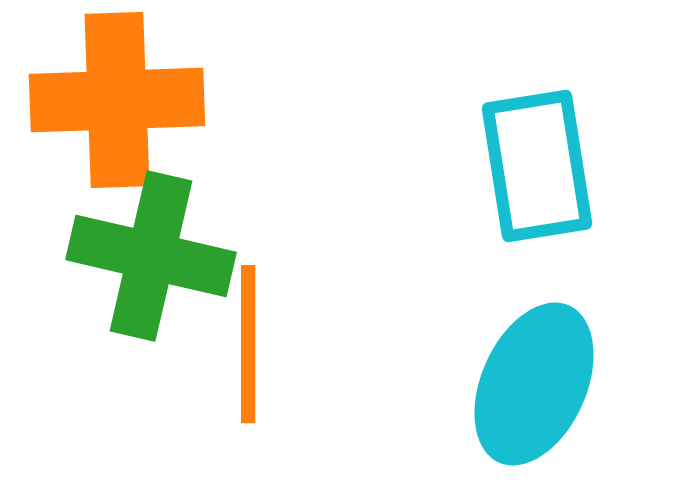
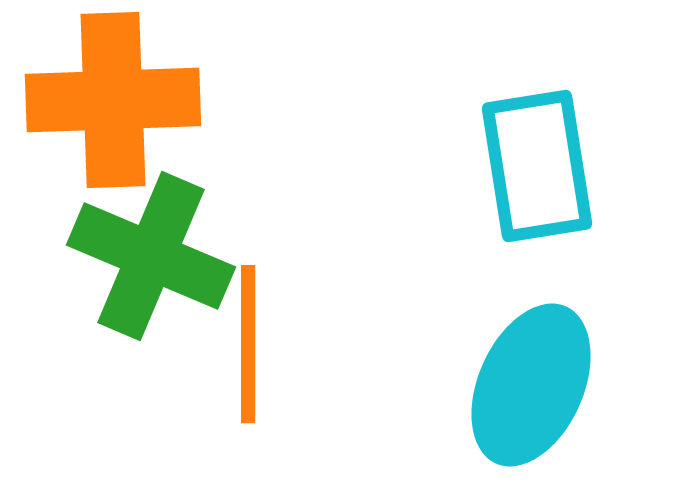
orange cross: moved 4 px left
green cross: rotated 10 degrees clockwise
cyan ellipse: moved 3 px left, 1 px down
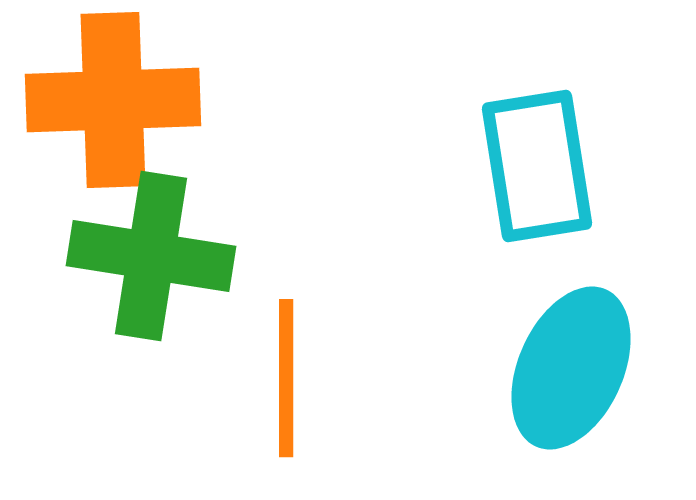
green cross: rotated 14 degrees counterclockwise
orange line: moved 38 px right, 34 px down
cyan ellipse: moved 40 px right, 17 px up
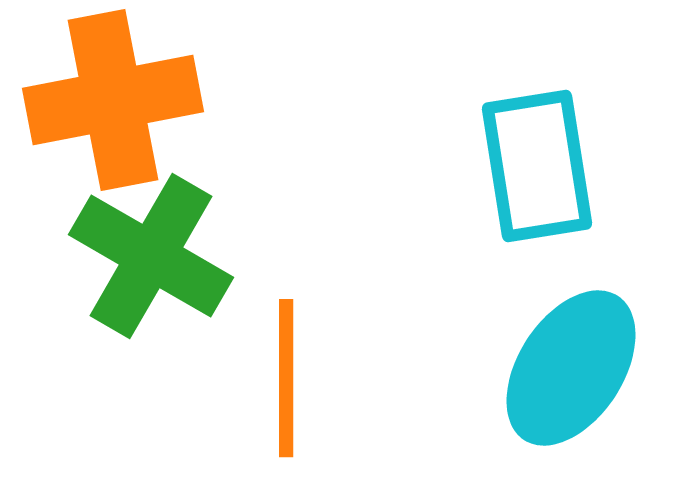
orange cross: rotated 9 degrees counterclockwise
green cross: rotated 21 degrees clockwise
cyan ellipse: rotated 9 degrees clockwise
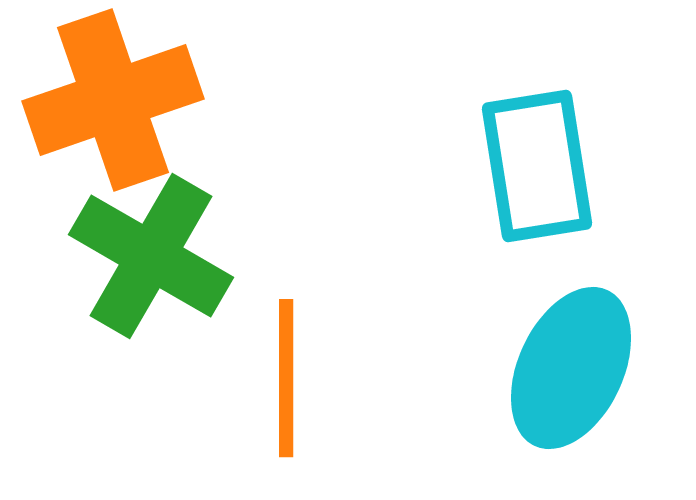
orange cross: rotated 8 degrees counterclockwise
cyan ellipse: rotated 8 degrees counterclockwise
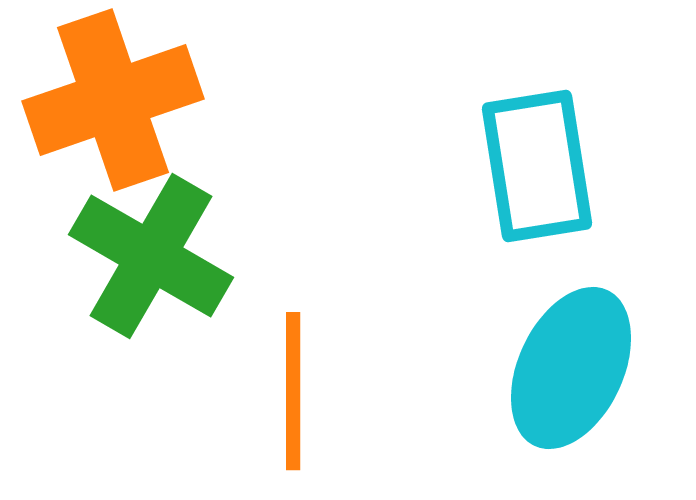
orange line: moved 7 px right, 13 px down
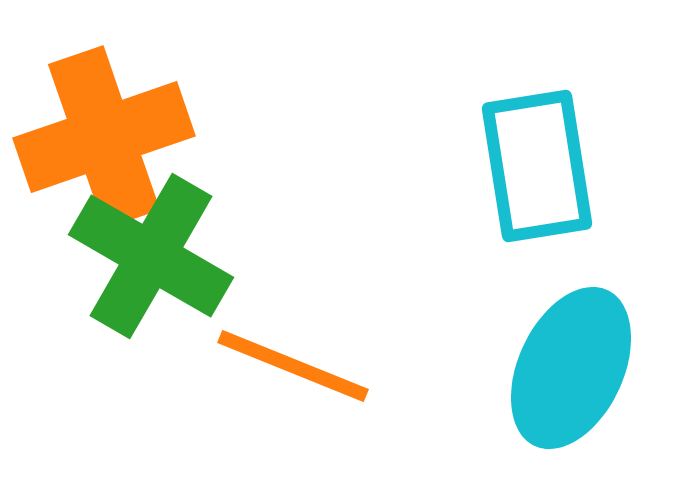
orange cross: moved 9 px left, 37 px down
orange line: moved 25 px up; rotated 68 degrees counterclockwise
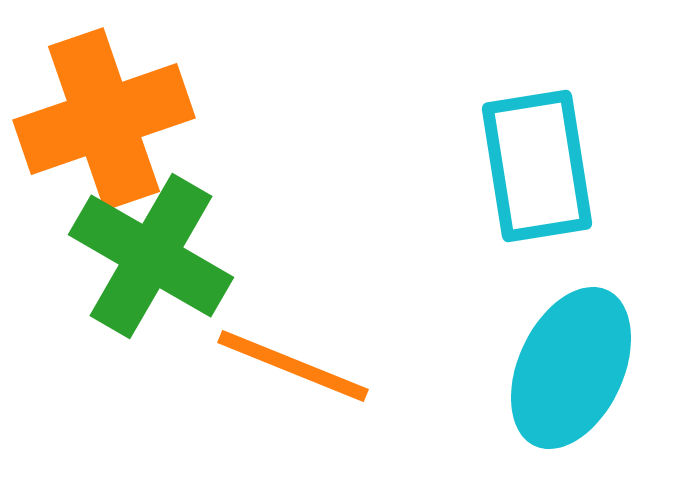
orange cross: moved 18 px up
